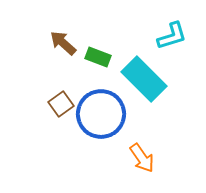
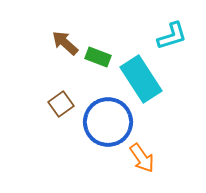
brown arrow: moved 2 px right
cyan rectangle: moved 3 px left; rotated 12 degrees clockwise
blue circle: moved 7 px right, 8 px down
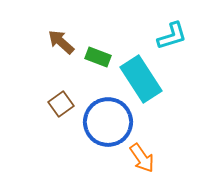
brown arrow: moved 4 px left, 1 px up
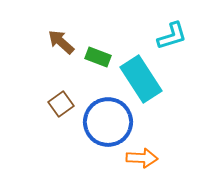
orange arrow: rotated 52 degrees counterclockwise
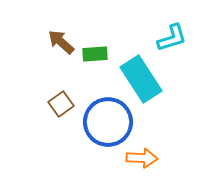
cyan L-shape: moved 2 px down
green rectangle: moved 3 px left, 3 px up; rotated 25 degrees counterclockwise
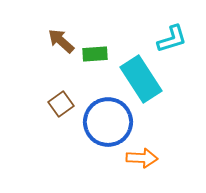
cyan L-shape: moved 1 px down
brown arrow: moved 1 px up
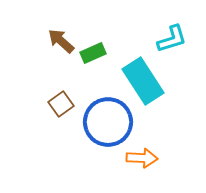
green rectangle: moved 2 px left, 1 px up; rotated 20 degrees counterclockwise
cyan rectangle: moved 2 px right, 2 px down
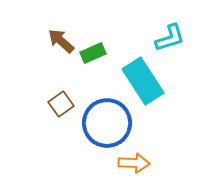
cyan L-shape: moved 2 px left, 1 px up
blue circle: moved 1 px left, 1 px down
orange arrow: moved 8 px left, 5 px down
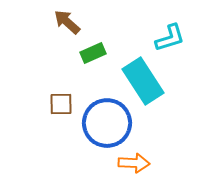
brown arrow: moved 6 px right, 19 px up
brown square: rotated 35 degrees clockwise
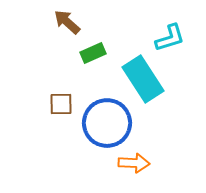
cyan rectangle: moved 2 px up
